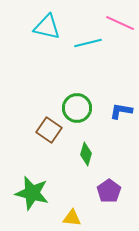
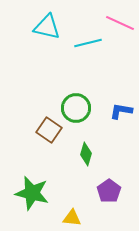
green circle: moved 1 px left
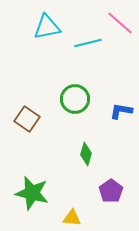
pink line: rotated 16 degrees clockwise
cyan triangle: rotated 24 degrees counterclockwise
green circle: moved 1 px left, 9 px up
brown square: moved 22 px left, 11 px up
purple pentagon: moved 2 px right
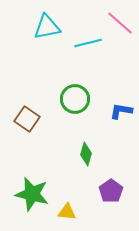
green star: moved 1 px down
yellow triangle: moved 5 px left, 6 px up
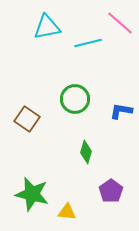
green diamond: moved 2 px up
